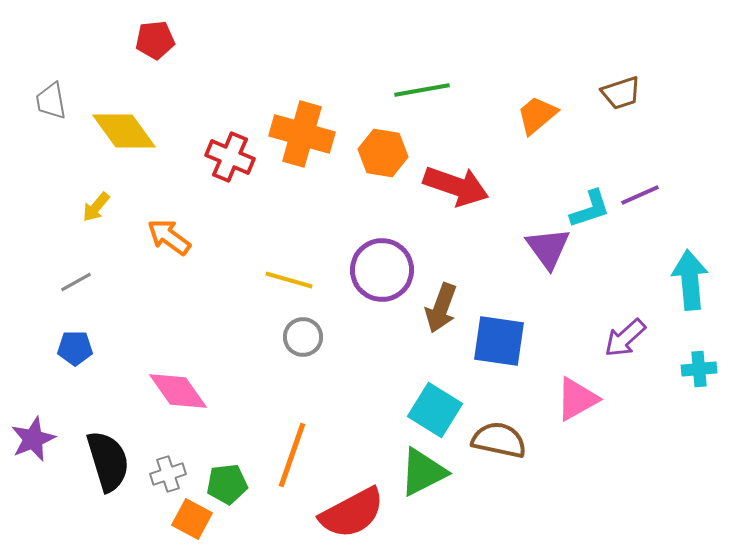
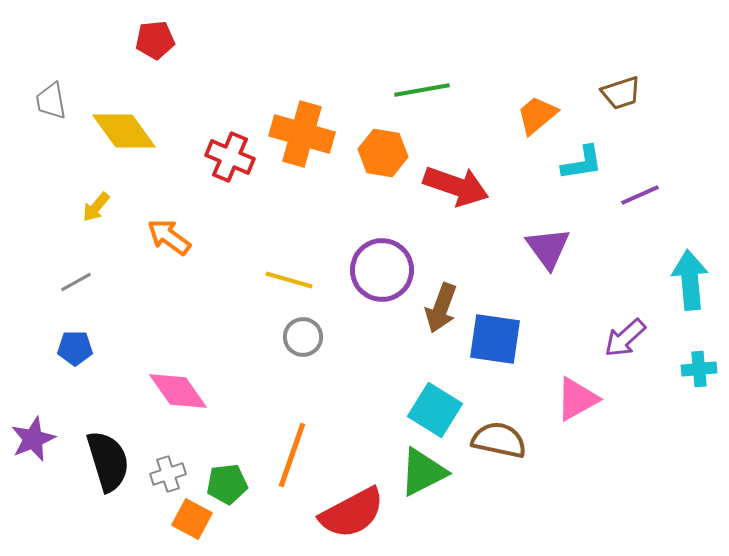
cyan L-shape: moved 8 px left, 46 px up; rotated 9 degrees clockwise
blue square: moved 4 px left, 2 px up
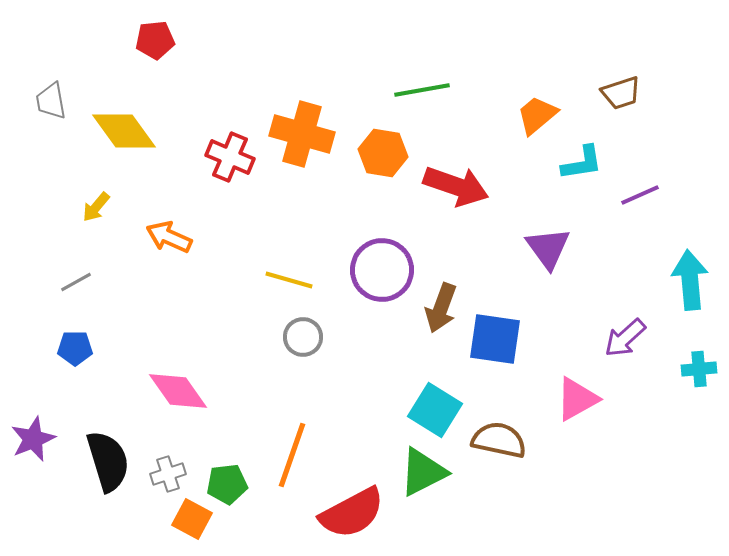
orange arrow: rotated 12 degrees counterclockwise
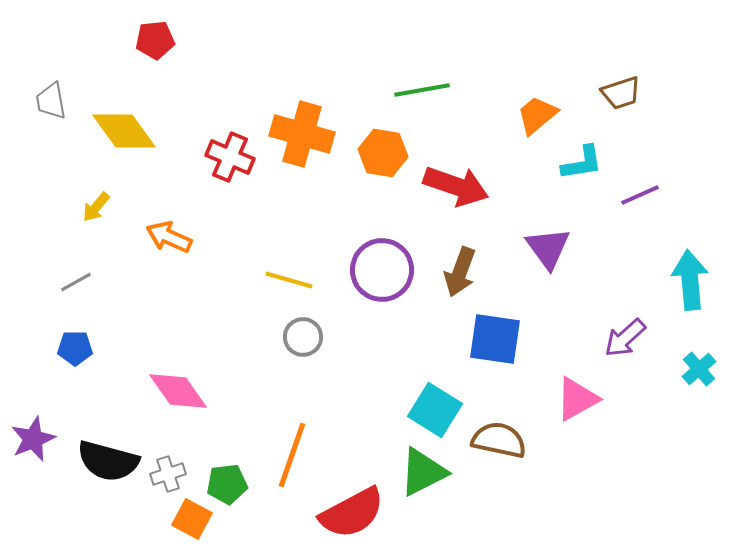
brown arrow: moved 19 px right, 36 px up
cyan cross: rotated 36 degrees counterclockwise
black semicircle: rotated 122 degrees clockwise
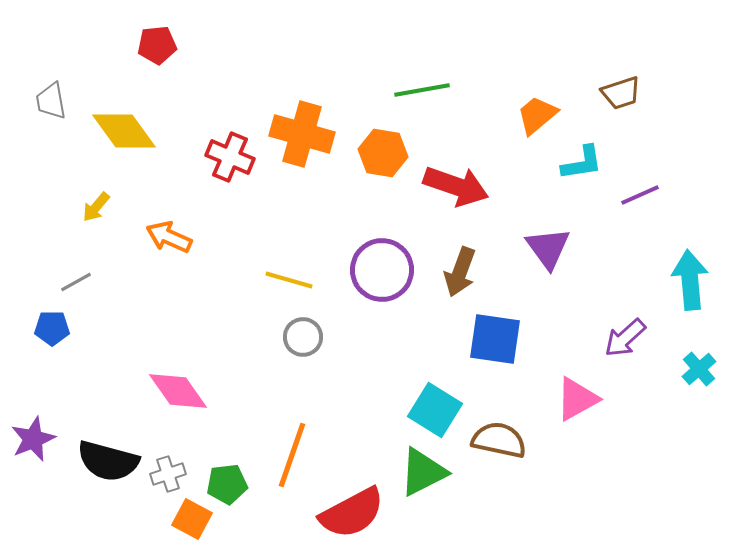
red pentagon: moved 2 px right, 5 px down
blue pentagon: moved 23 px left, 20 px up
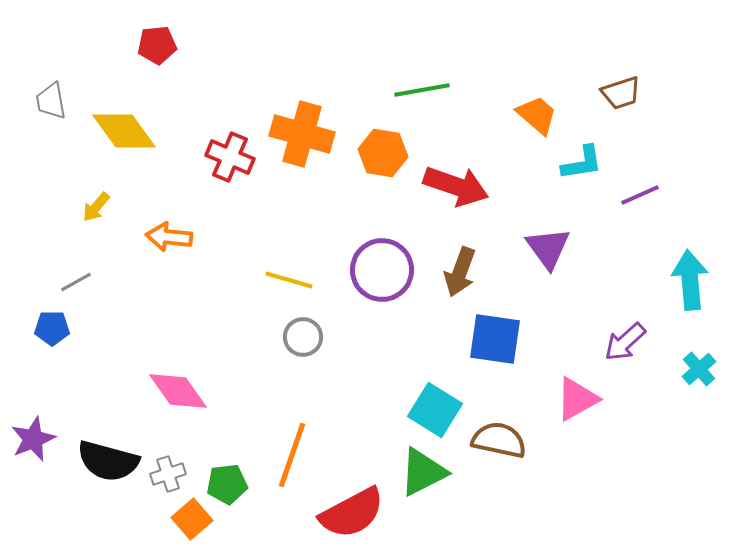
orange trapezoid: rotated 81 degrees clockwise
orange arrow: rotated 18 degrees counterclockwise
purple arrow: moved 4 px down
orange square: rotated 21 degrees clockwise
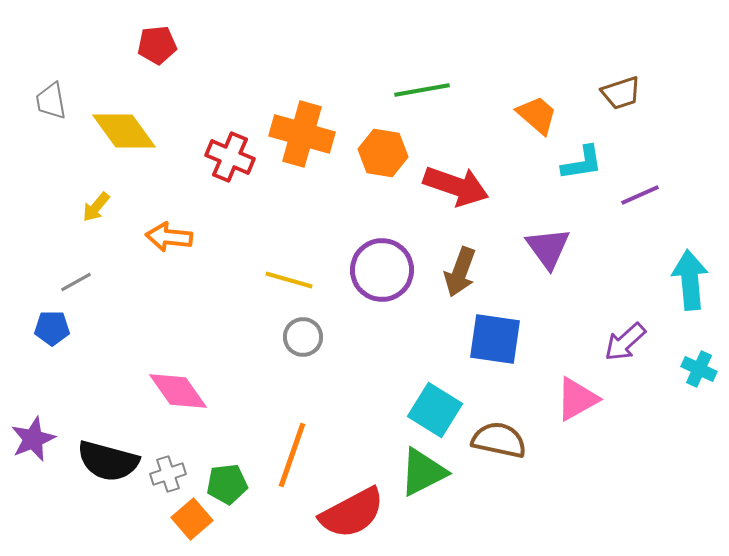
cyan cross: rotated 24 degrees counterclockwise
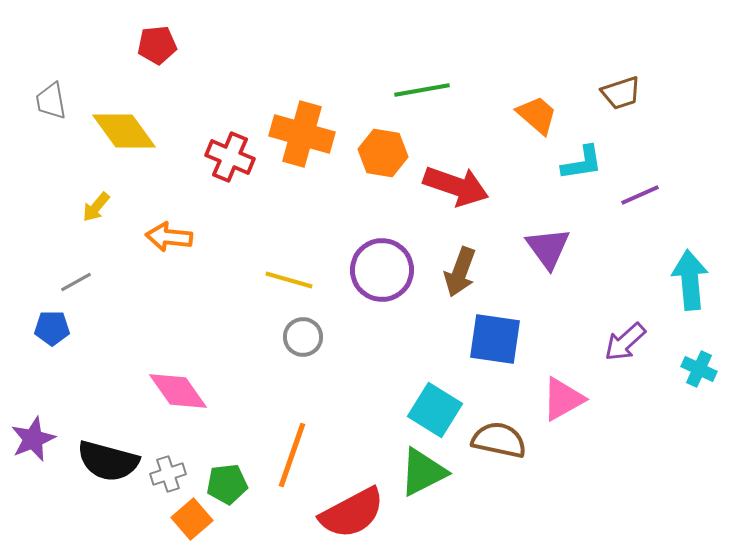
pink triangle: moved 14 px left
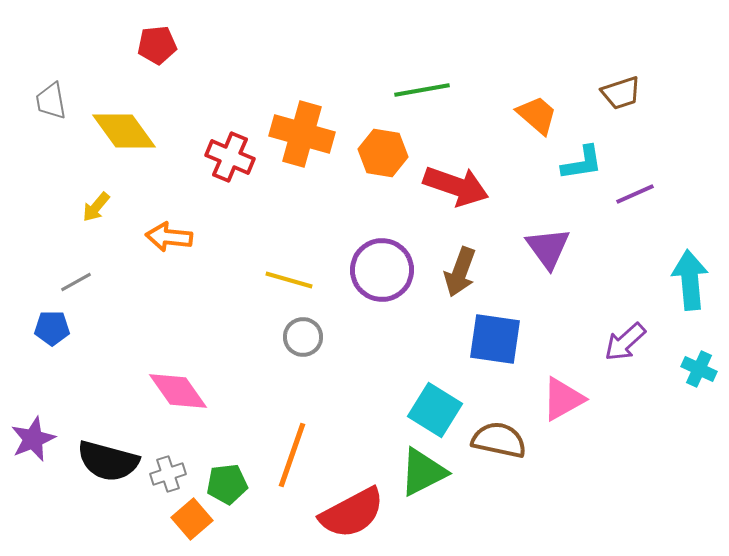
purple line: moved 5 px left, 1 px up
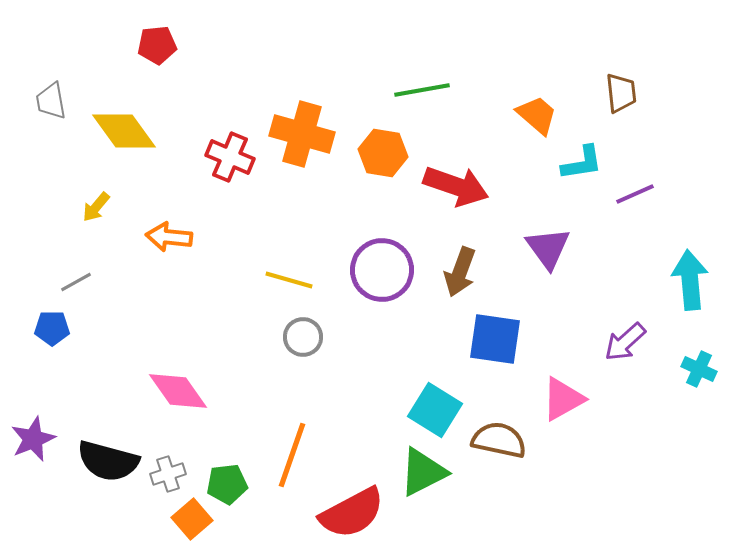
brown trapezoid: rotated 78 degrees counterclockwise
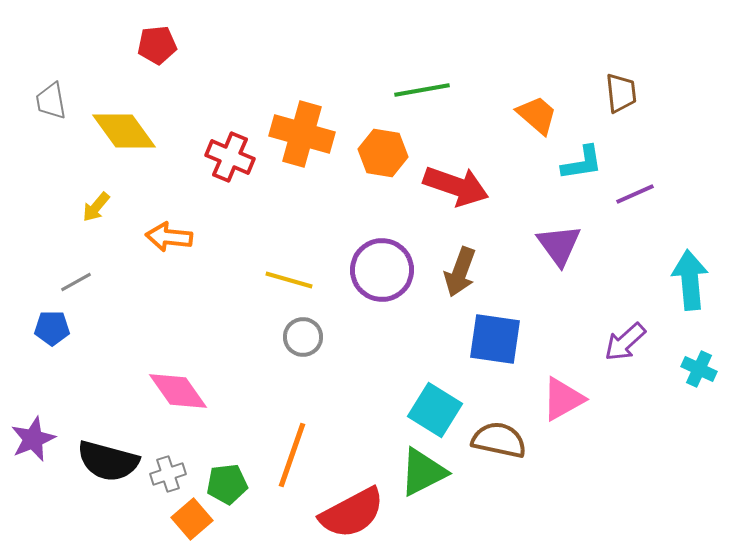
purple triangle: moved 11 px right, 3 px up
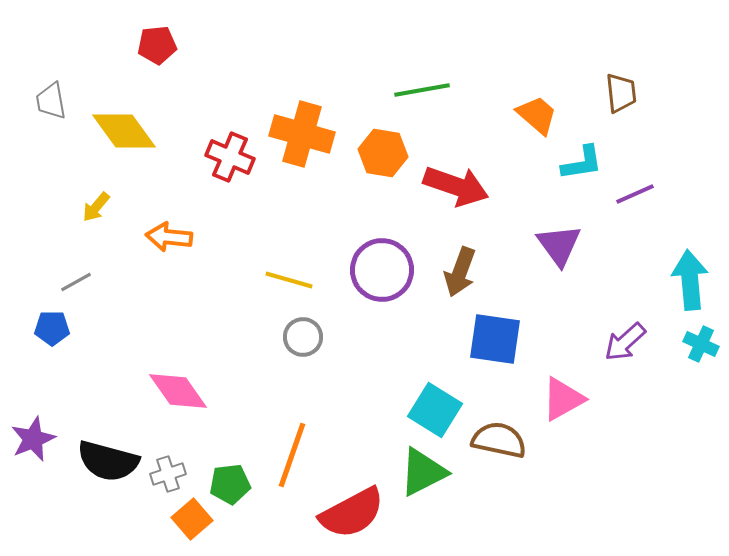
cyan cross: moved 2 px right, 25 px up
green pentagon: moved 3 px right
